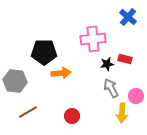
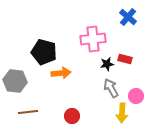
black pentagon: rotated 15 degrees clockwise
brown line: rotated 24 degrees clockwise
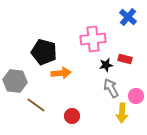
black star: moved 1 px left, 1 px down
brown line: moved 8 px right, 7 px up; rotated 42 degrees clockwise
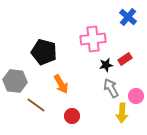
red rectangle: rotated 48 degrees counterclockwise
orange arrow: moved 11 px down; rotated 66 degrees clockwise
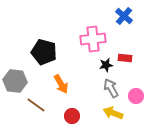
blue cross: moved 4 px left, 1 px up
red rectangle: moved 1 px up; rotated 40 degrees clockwise
yellow arrow: moved 9 px left; rotated 108 degrees clockwise
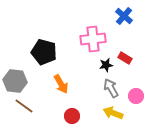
red rectangle: rotated 24 degrees clockwise
brown line: moved 12 px left, 1 px down
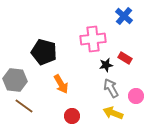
gray hexagon: moved 1 px up
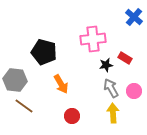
blue cross: moved 10 px right, 1 px down
pink circle: moved 2 px left, 5 px up
yellow arrow: rotated 66 degrees clockwise
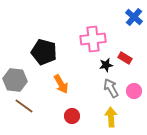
yellow arrow: moved 2 px left, 4 px down
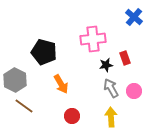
red rectangle: rotated 40 degrees clockwise
gray hexagon: rotated 20 degrees clockwise
